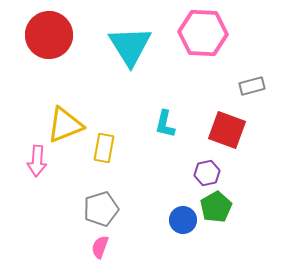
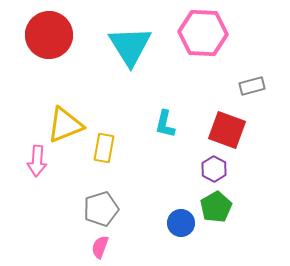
purple hexagon: moved 7 px right, 4 px up; rotated 20 degrees counterclockwise
blue circle: moved 2 px left, 3 px down
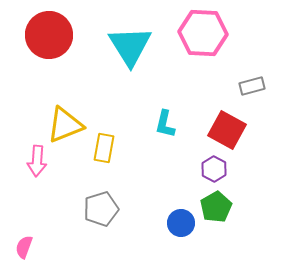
red square: rotated 9 degrees clockwise
pink semicircle: moved 76 px left
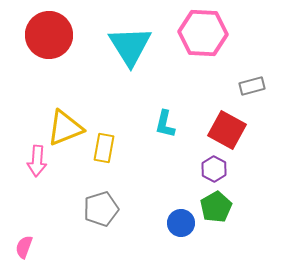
yellow triangle: moved 3 px down
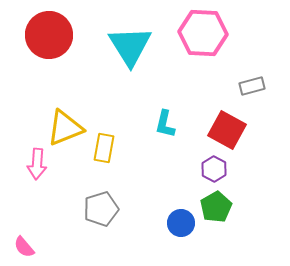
pink arrow: moved 3 px down
pink semicircle: rotated 60 degrees counterclockwise
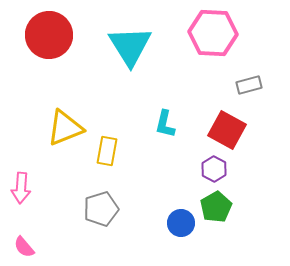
pink hexagon: moved 10 px right
gray rectangle: moved 3 px left, 1 px up
yellow rectangle: moved 3 px right, 3 px down
pink arrow: moved 16 px left, 24 px down
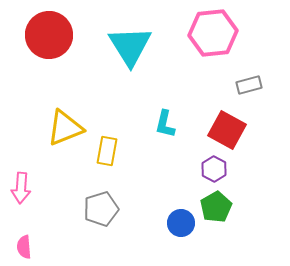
pink hexagon: rotated 9 degrees counterclockwise
pink semicircle: rotated 35 degrees clockwise
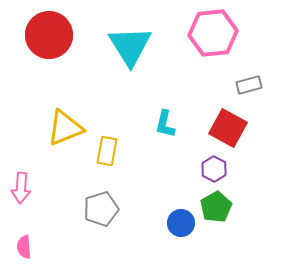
red square: moved 1 px right, 2 px up
